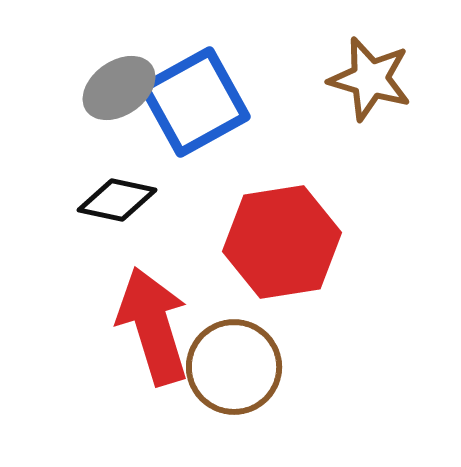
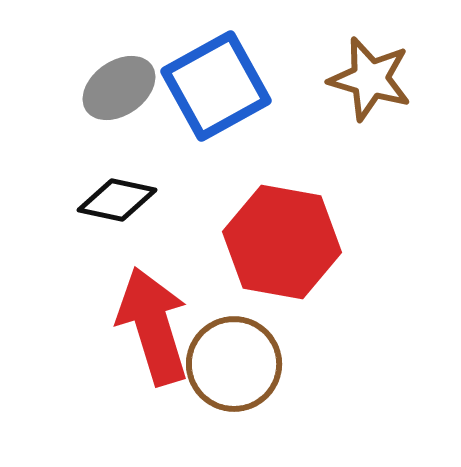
blue square: moved 21 px right, 16 px up
red hexagon: rotated 19 degrees clockwise
brown circle: moved 3 px up
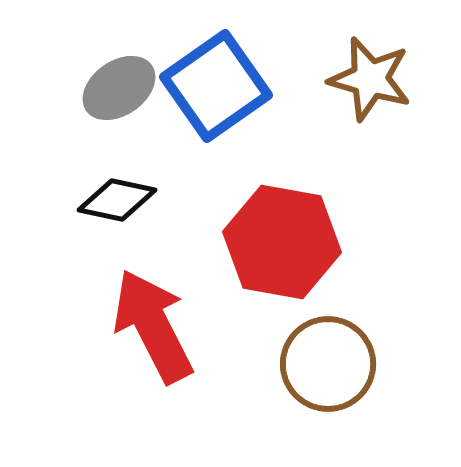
blue square: rotated 6 degrees counterclockwise
red arrow: rotated 10 degrees counterclockwise
brown circle: moved 94 px right
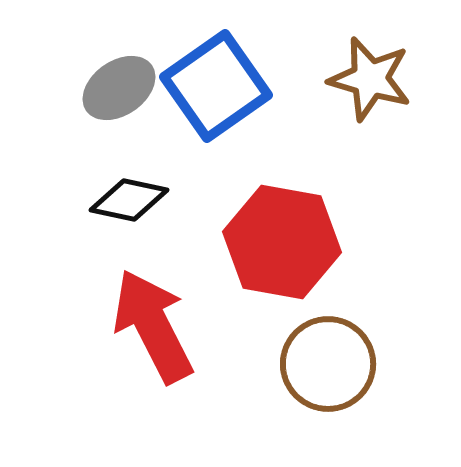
black diamond: moved 12 px right
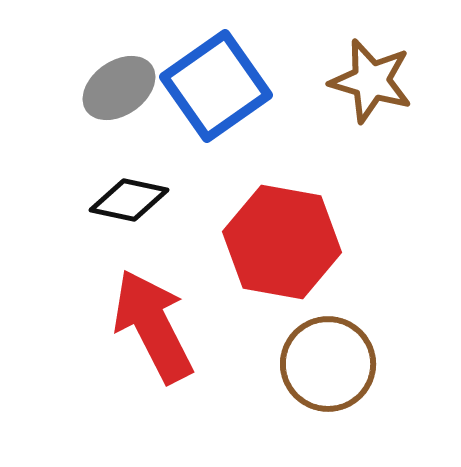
brown star: moved 1 px right, 2 px down
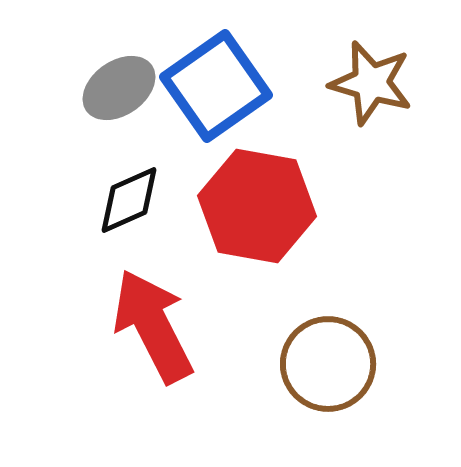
brown star: moved 2 px down
black diamond: rotated 36 degrees counterclockwise
red hexagon: moved 25 px left, 36 px up
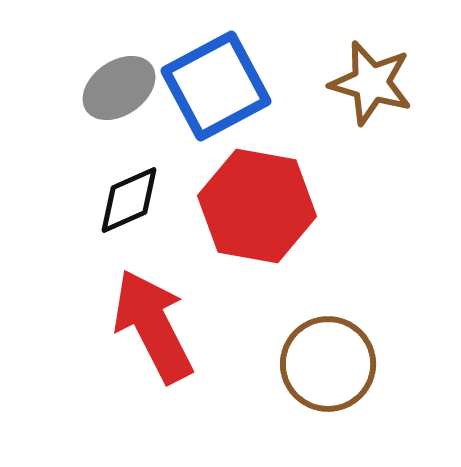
blue square: rotated 7 degrees clockwise
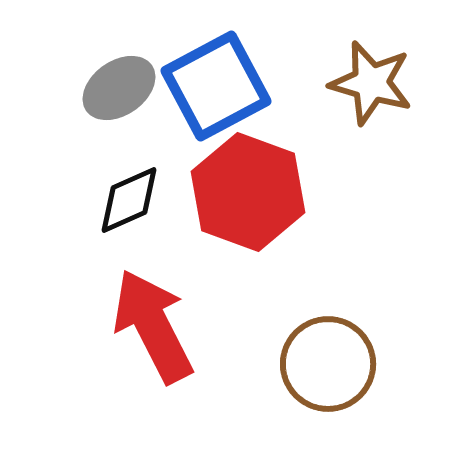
red hexagon: moved 9 px left, 14 px up; rotated 10 degrees clockwise
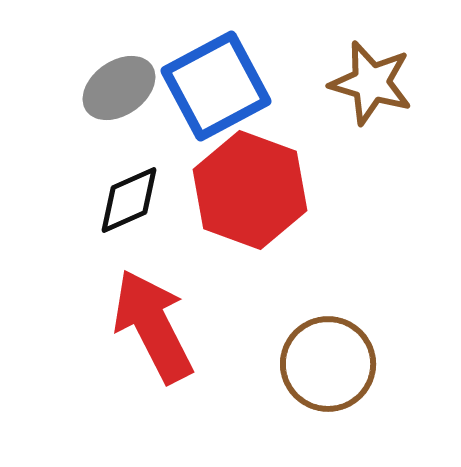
red hexagon: moved 2 px right, 2 px up
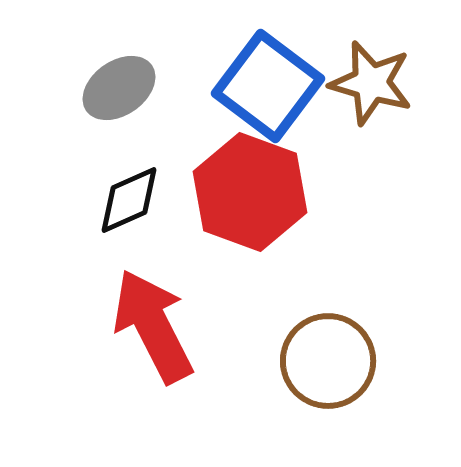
blue square: moved 52 px right; rotated 25 degrees counterclockwise
red hexagon: moved 2 px down
brown circle: moved 3 px up
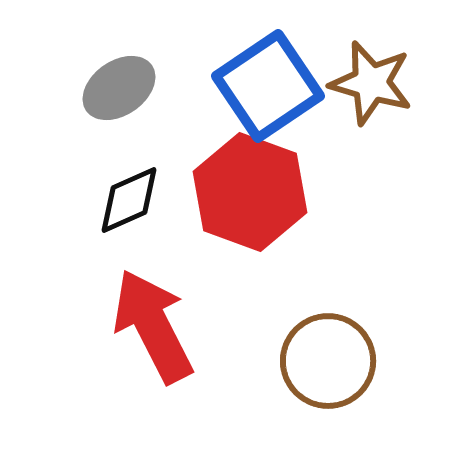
blue square: rotated 19 degrees clockwise
